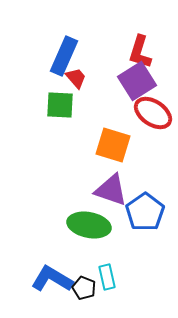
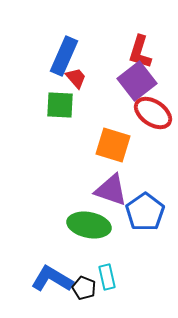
purple square: rotated 6 degrees counterclockwise
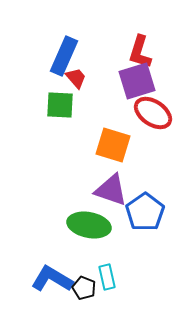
purple square: rotated 21 degrees clockwise
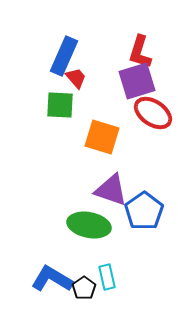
orange square: moved 11 px left, 8 px up
blue pentagon: moved 1 px left, 1 px up
black pentagon: rotated 15 degrees clockwise
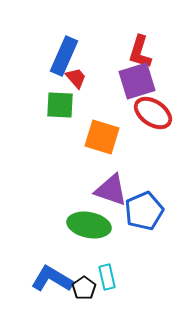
blue pentagon: rotated 12 degrees clockwise
